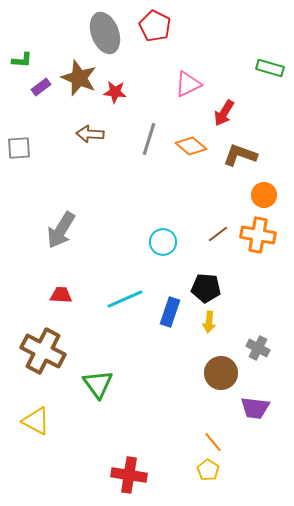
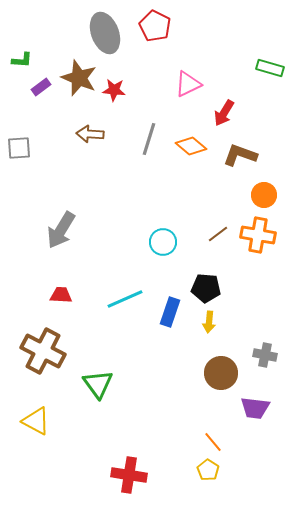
red star: moved 1 px left, 2 px up
gray cross: moved 7 px right, 7 px down; rotated 15 degrees counterclockwise
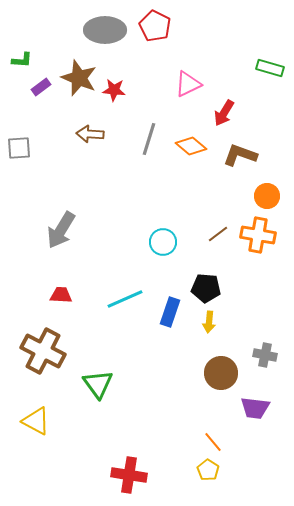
gray ellipse: moved 3 px up; rotated 69 degrees counterclockwise
orange circle: moved 3 px right, 1 px down
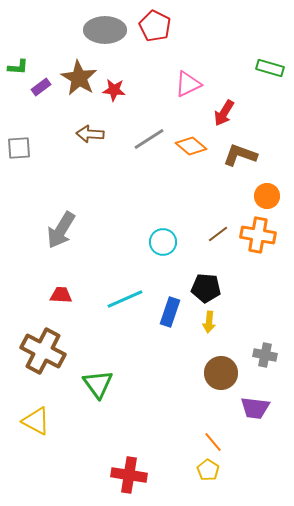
green L-shape: moved 4 px left, 7 px down
brown star: rotated 9 degrees clockwise
gray line: rotated 40 degrees clockwise
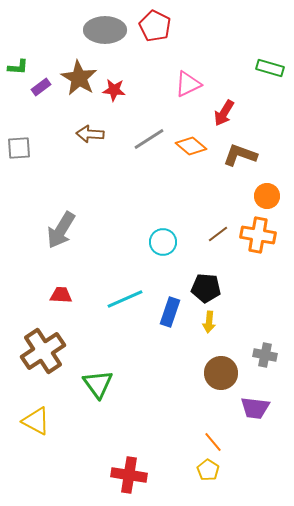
brown cross: rotated 30 degrees clockwise
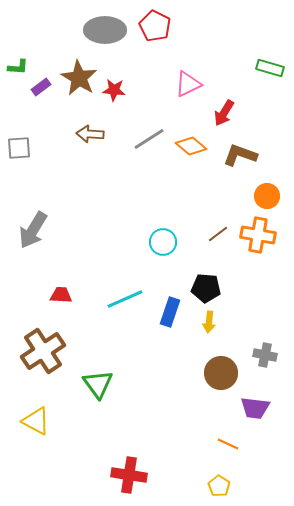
gray arrow: moved 28 px left
orange line: moved 15 px right, 2 px down; rotated 25 degrees counterclockwise
yellow pentagon: moved 11 px right, 16 px down
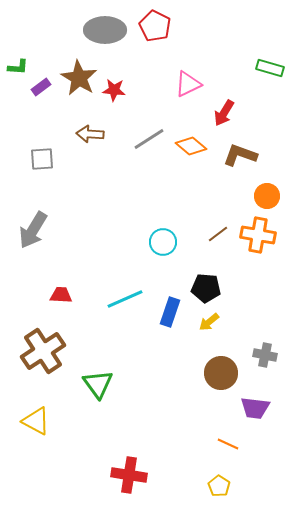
gray square: moved 23 px right, 11 px down
yellow arrow: rotated 45 degrees clockwise
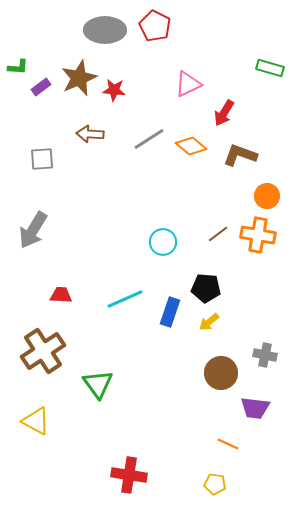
brown star: rotated 18 degrees clockwise
yellow pentagon: moved 4 px left, 2 px up; rotated 25 degrees counterclockwise
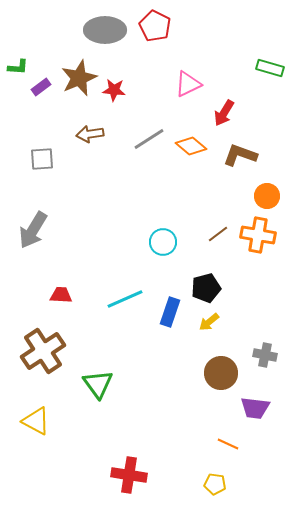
brown arrow: rotated 12 degrees counterclockwise
black pentagon: rotated 20 degrees counterclockwise
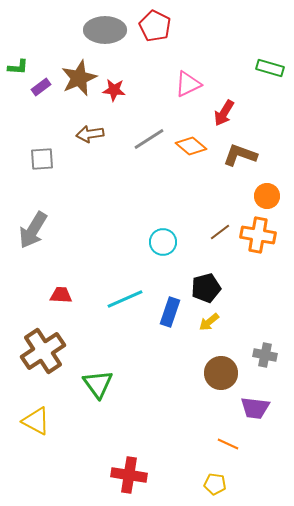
brown line: moved 2 px right, 2 px up
